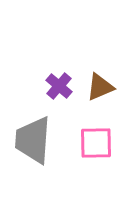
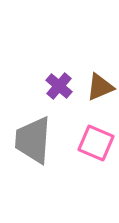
pink square: rotated 24 degrees clockwise
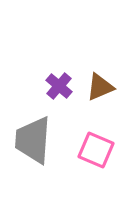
pink square: moved 7 px down
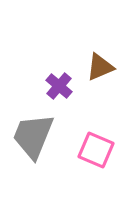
brown triangle: moved 20 px up
gray trapezoid: moved 4 px up; rotated 18 degrees clockwise
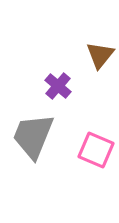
brown triangle: moved 12 px up; rotated 28 degrees counterclockwise
purple cross: moved 1 px left
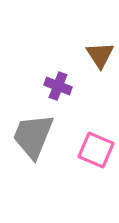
brown triangle: rotated 12 degrees counterclockwise
purple cross: rotated 20 degrees counterclockwise
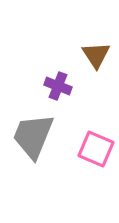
brown triangle: moved 4 px left
pink square: moved 1 px up
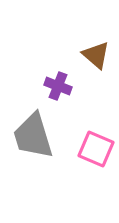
brown triangle: rotated 16 degrees counterclockwise
gray trapezoid: rotated 39 degrees counterclockwise
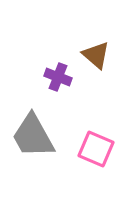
purple cross: moved 9 px up
gray trapezoid: rotated 12 degrees counterclockwise
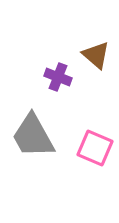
pink square: moved 1 px left, 1 px up
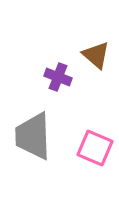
gray trapezoid: rotated 27 degrees clockwise
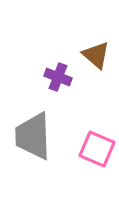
pink square: moved 2 px right, 1 px down
